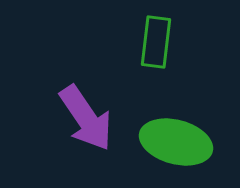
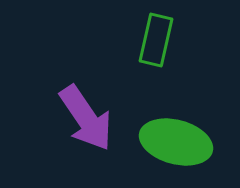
green rectangle: moved 2 px up; rotated 6 degrees clockwise
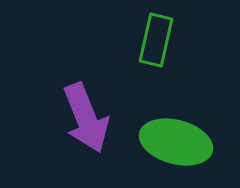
purple arrow: rotated 12 degrees clockwise
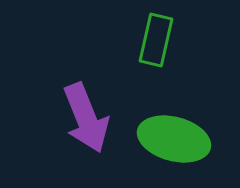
green ellipse: moved 2 px left, 3 px up
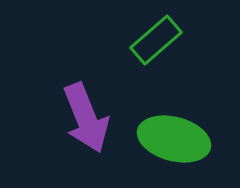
green rectangle: rotated 36 degrees clockwise
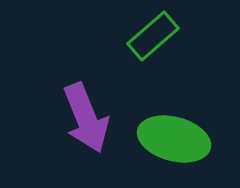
green rectangle: moved 3 px left, 4 px up
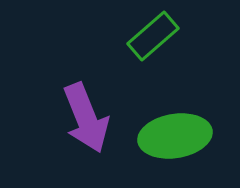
green ellipse: moved 1 px right, 3 px up; rotated 24 degrees counterclockwise
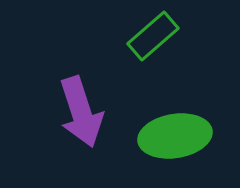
purple arrow: moved 5 px left, 6 px up; rotated 4 degrees clockwise
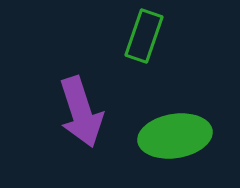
green rectangle: moved 9 px left; rotated 30 degrees counterclockwise
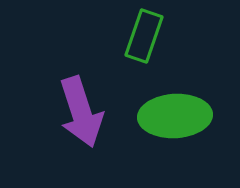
green ellipse: moved 20 px up; rotated 6 degrees clockwise
